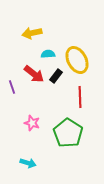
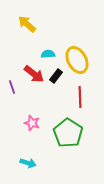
yellow arrow: moved 5 px left, 9 px up; rotated 54 degrees clockwise
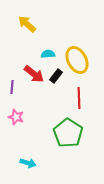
purple line: rotated 24 degrees clockwise
red line: moved 1 px left, 1 px down
pink star: moved 16 px left, 6 px up
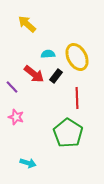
yellow ellipse: moved 3 px up
purple line: rotated 48 degrees counterclockwise
red line: moved 2 px left
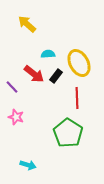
yellow ellipse: moved 2 px right, 6 px down
cyan arrow: moved 2 px down
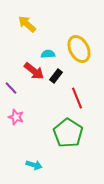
yellow ellipse: moved 14 px up
red arrow: moved 3 px up
purple line: moved 1 px left, 1 px down
red line: rotated 20 degrees counterclockwise
cyan arrow: moved 6 px right
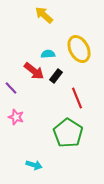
yellow arrow: moved 17 px right, 9 px up
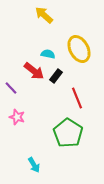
cyan semicircle: rotated 16 degrees clockwise
pink star: moved 1 px right
cyan arrow: rotated 42 degrees clockwise
